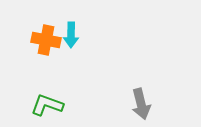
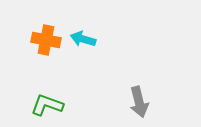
cyan arrow: moved 12 px right, 4 px down; rotated 105 degrees clockwise
gray arrow: moved 2 px left, 2 px up
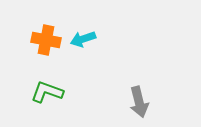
cyan arrow: rotated 35 degrees counterclockwise
green L-shape: moved 13 px up
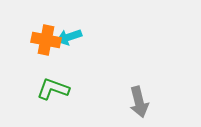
cyan arrow: moved 14 px left, 2 px up
green L-shape: moved 6 px right, 3 px up
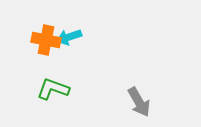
gray arrow: rotated 16 degrees counterclockwise
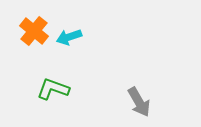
orange cross: moved 12 px left, 9 px up; rotated 28 degrees clockwise
